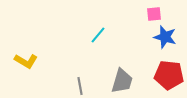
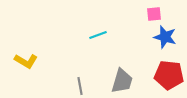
cyan line: rotated 30 degrees clockwise
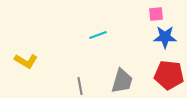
pink square: moved 2 px right
blue star: rotated 15 degrees counterclockwise
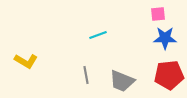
pink square: moved 2 px right
blue star: moved 1 px down
red pentagon: rotated 12 degrees counterclockwise
gray trapezoid: rotated 96 degrees clockwise
gray line: moved 6 px right, 11 px up
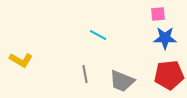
cyan line: rotated 48 degrees clockwise
yellow L-shape: moved 5 px left, 1 px up
gray line: moved 1 px left, 1 px up
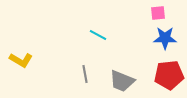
pink square: moved 1 px up
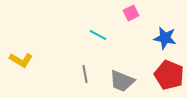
pink square: moved 27 px left; rotated 21 degrees counterclockwise
blue star: rotated 10 degrees clockwise
red pentagon: rotated 28 degrees clockwise
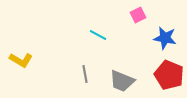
pink square: moved 7 px right, 2 px down
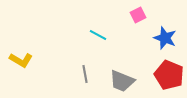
blue star: rotated 10 degrees clockwise
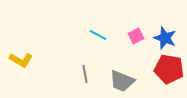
pink square: moved 2 px left, 21 px down
red pentagon: moved 6 px up; rotated 12 degrees counterclockwise
